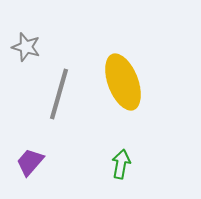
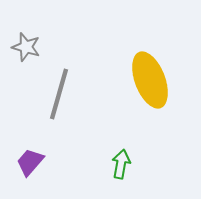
yellow ellipse: moved 27 px right, 2 px up
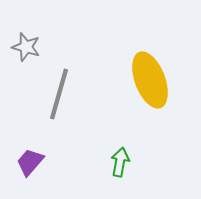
green arrow: moved 1 px left, 2 px up
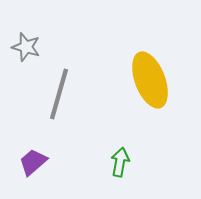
purple trapezoid: moved 3 px right; rotated 8 degrees clockwise
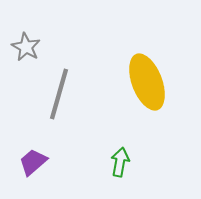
gray star: rotated 12 degrees clockwise
yellow ellipse: moved 3 px left, 2 px down
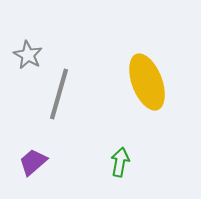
gray star: moved 2 px right, 8 px down
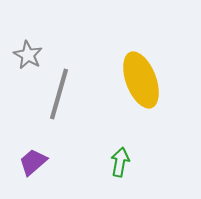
yellow ellipse: moved 6 px left, 2 px up
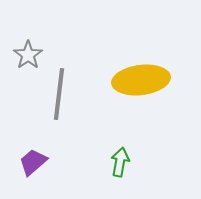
gray star: rotated 8 degrees clockwise
yellow ellipse: rotated 76 degrees counterclockwise
gray line: rotated 9 degrees counterclockwise
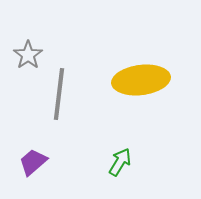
green arrow: rotated 20 degrees clockwise
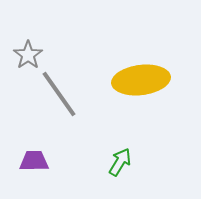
gray line: rotated 42 degrees counterclockwise
purple trapezoid: moved 1 px right, 1 px up; rotated 40 degrees clockwise
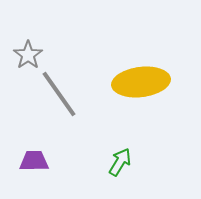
yellow ellipse: moved 2 px down
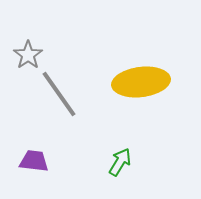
purple trapezoid: rotated 8 degrees clockwise
